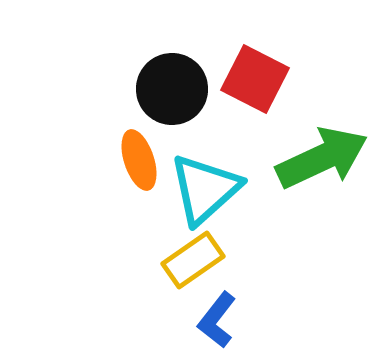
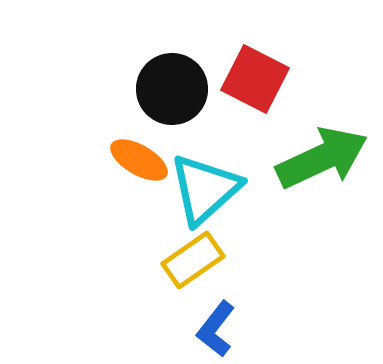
orange ellipse: rotated 42 degrees counterclockwise
blue L-shape: moved 1 px left, 9 px down
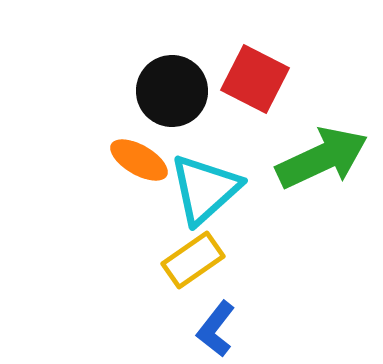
black circle: moved 2 px down
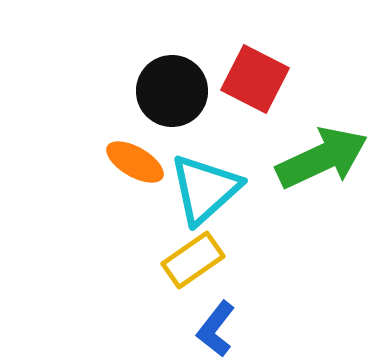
orange ellipse: moved 4 px left, 2 px down
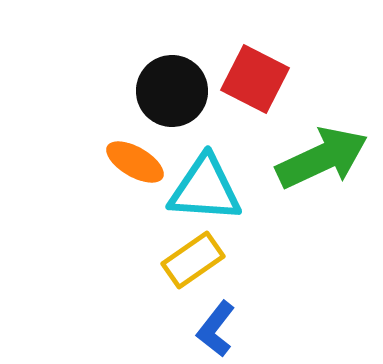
cyan triangle: rotated 46 degrees clockwise
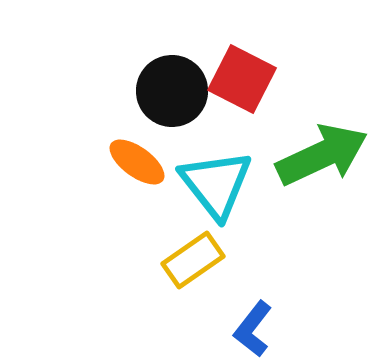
red square: moved 13 px left
green arrow: moved 3 px up
orange ellipse: moved 2 px right; rotated 6 degrees clockwise
cyan triangle: moved 11 px right, 5 px up; rotated 48 degrees clockwise
blue L-shape: moved 37 px right
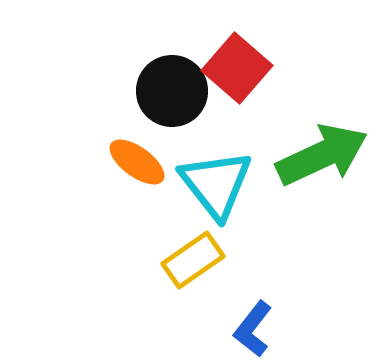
red square: moved 5 px left, 11 px up; rotated 14 degrees clockwise
